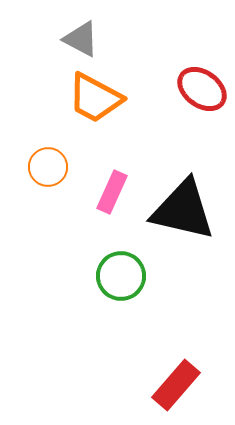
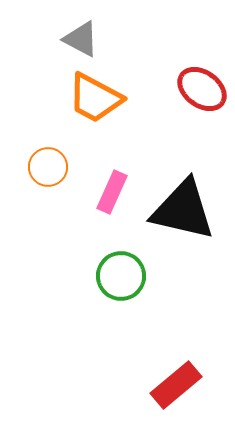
red rectangle: rotated 9 degrees clockwise
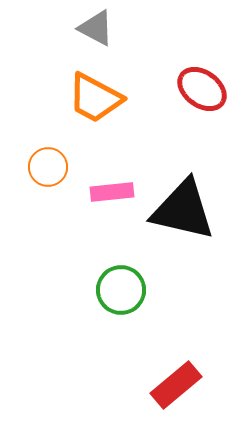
gray triangle: moved 15 px right, 11 px up
pink rectangle: rotated 60 degrees clockwise
green circle: moved 14 px down
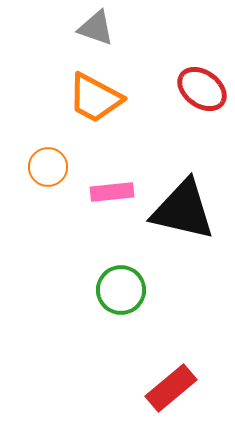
gray triangle: rotated 9 degrees counterclockwise
red rectangle: moved 5 px left, 3 px down
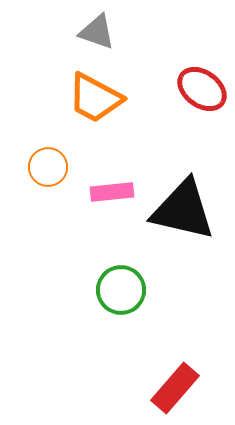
gray triangle: moved 1 px right, 4 px down
red rectangle: moved 4 px right; rotated 9 degrees counterclockwise
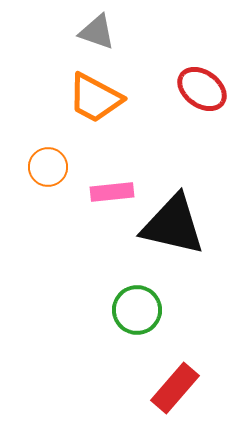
black triangle: moved 10 px left, 15 px down
green circle: moved 16 px right, 20 px down
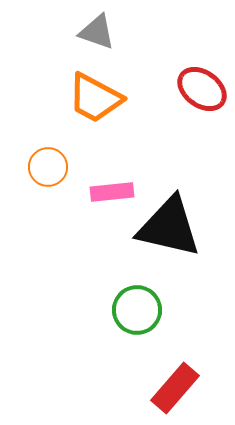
black triangle: moved 4 px left, 2 px down
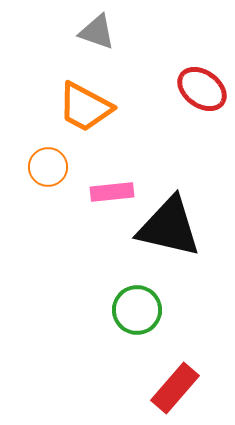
orange trapezoid: moved 10 px left, 9 px down
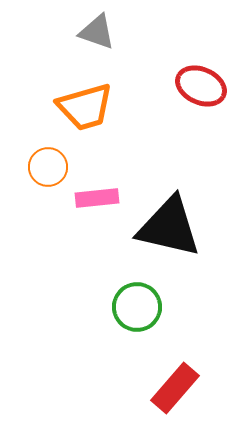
red ellipse: moved 1 px left, 3 px up; rotated 12 degrees counterclockwise
orange trapezoid: rotated 44 degrees counterclockwise
pink rectangle: moved 15 px left, 6 px down
green circle: moved 3 px up
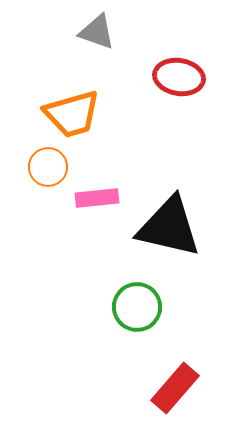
red ellipse: moved 22 px left, 9 px up; rotated 15 degrees counterclockwise
orange trapezoid: moved 13 px left, 7 px down
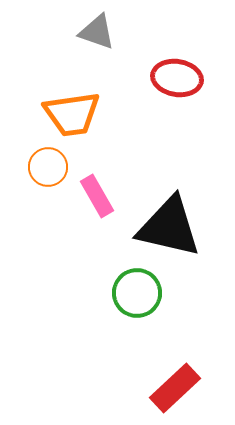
red ellipse: moved 2 px left, 1 px down
orange trapezoid: rotated 8 degrees clockwise
pink rectangle: moved 2 px up; rotated 66 degrees clockwise
green circle: moved 14 px up
red rectangle: rotated 6 degrees clockwise
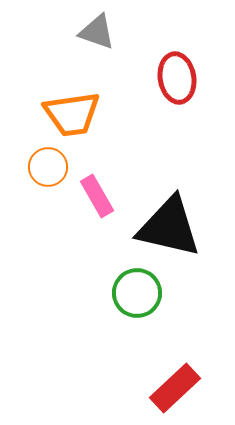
red ellipse: rotated 72 degrees clockwise
